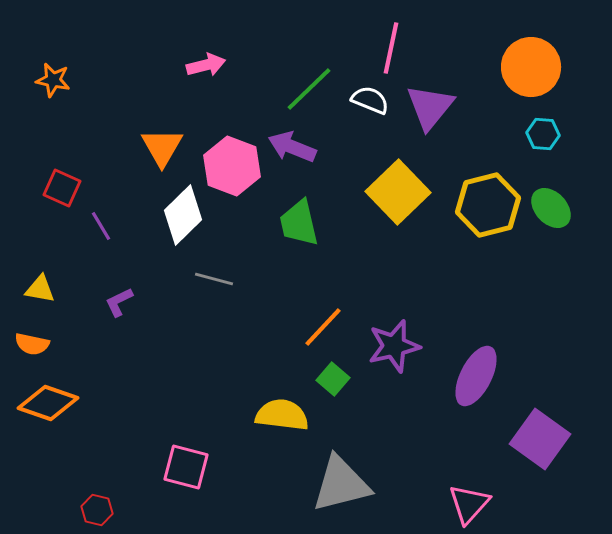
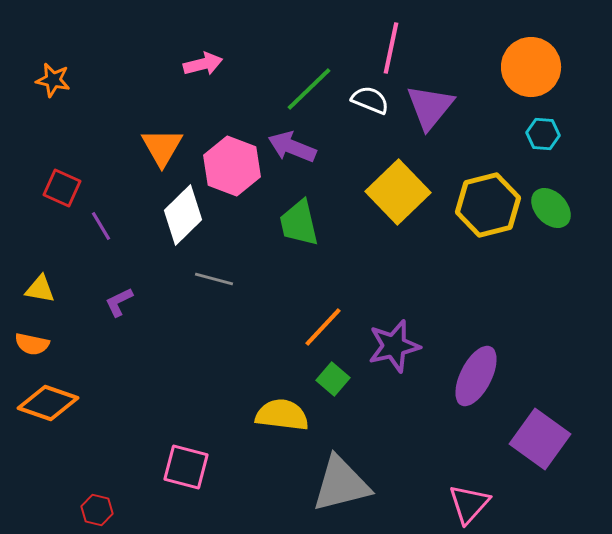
pink arrow: moved 3 px left, 1 px up
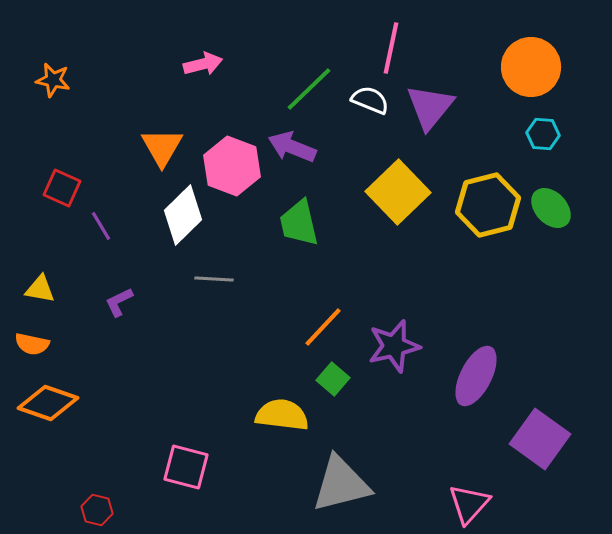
gray line: rotated 12 degrees counterclockwise
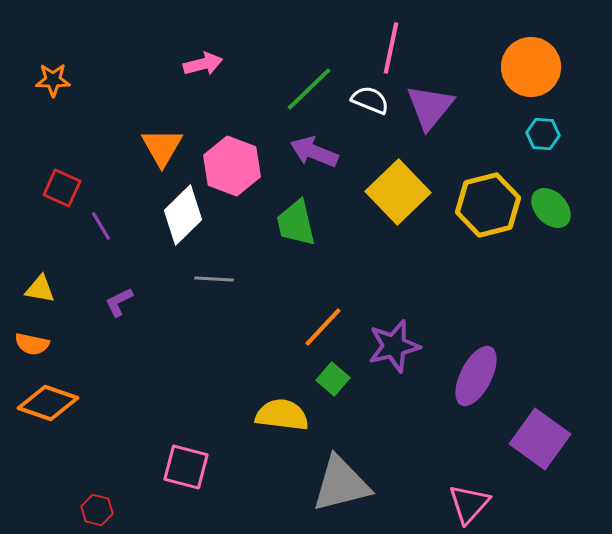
orange star: rotated 12 degrees counterclockwise
purple arrow: moved 22 px right, 5 px down
green trapezoid: moved 3 px left
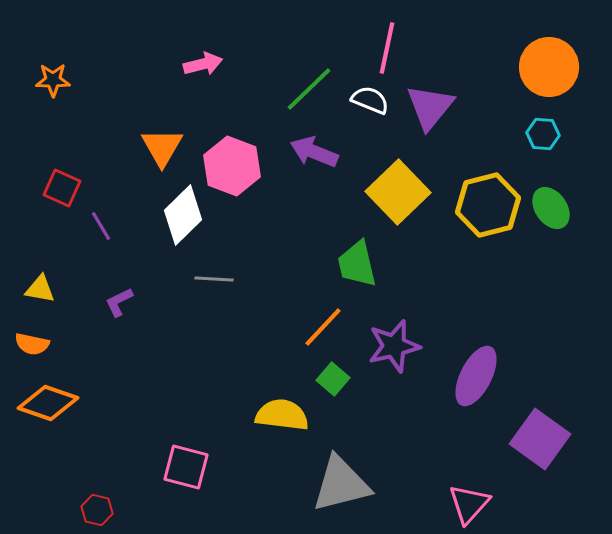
pink line: moved 4 px left
orange circle: moved 18 px right
green ellipse: rotated 9 degrees clockwise
green trapezoid: moved 61 px right, 41 px down
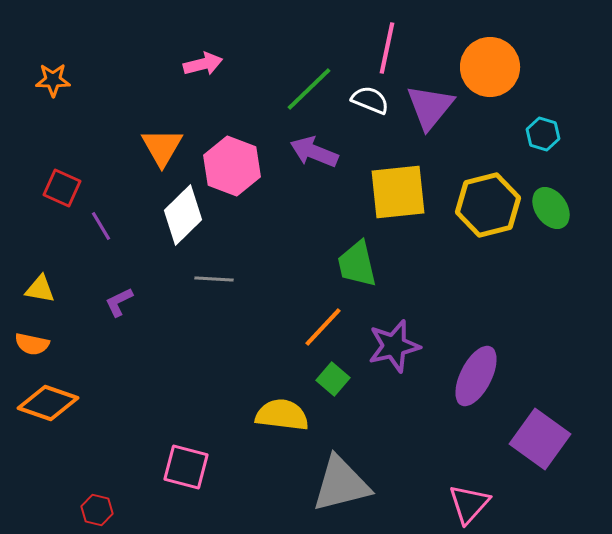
orange circle: moved 59 px left
cyan hexagon: rotated 12 degrees clockwise
yellow square: rotated 38 degrees clockwise
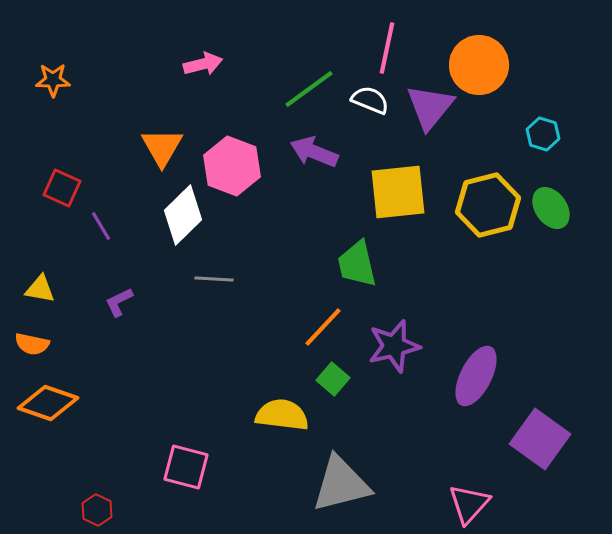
orange circle: moved 11 px left, 2 px up
green line: rotated 8 degrees clockwise
red hexagon: rotated 12 degrees clockwise
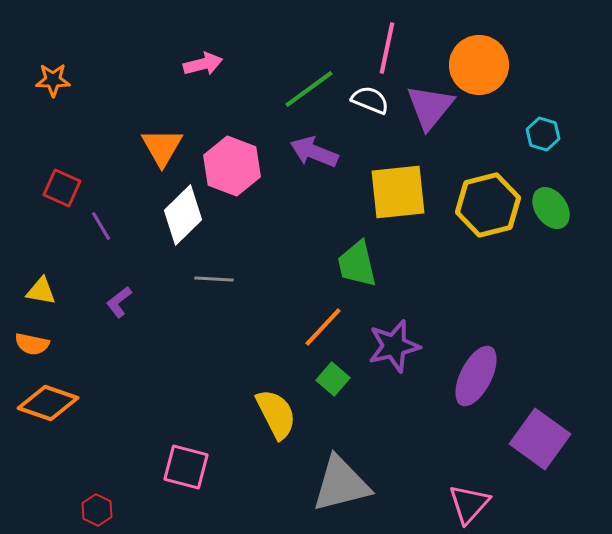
yellow triangle: moved 1 px right, 2 px down
purple L-shape: rotated 12 degrees counterclockwise
yellow semicircle: moved 6 px left, 1 px up; rotated 56 degrees clockwise
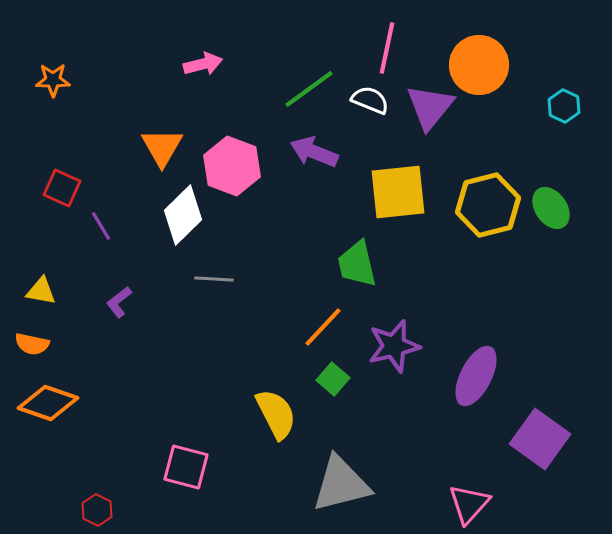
cyan hexagon: moved 21 px right, 28 px up; rotated 8 degrees clockwise
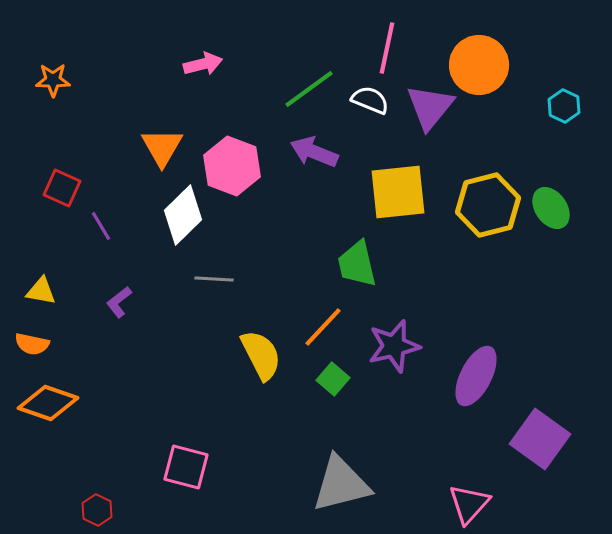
yellow semicircle: moved 15 px left, 59 px up
